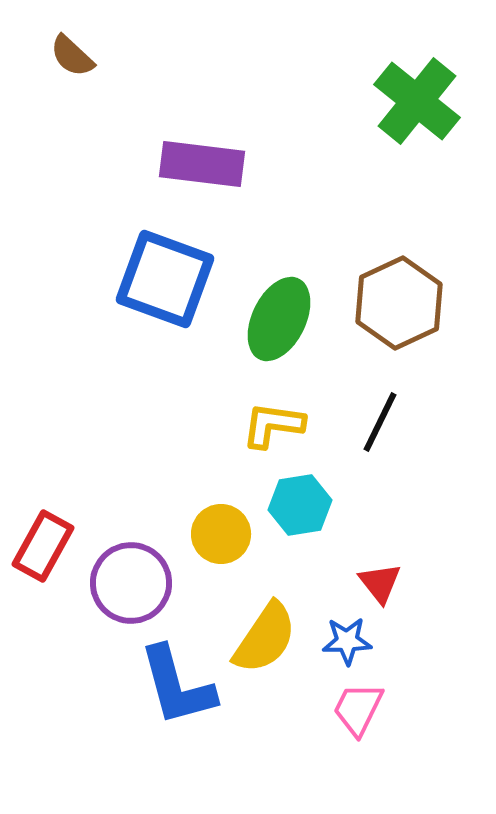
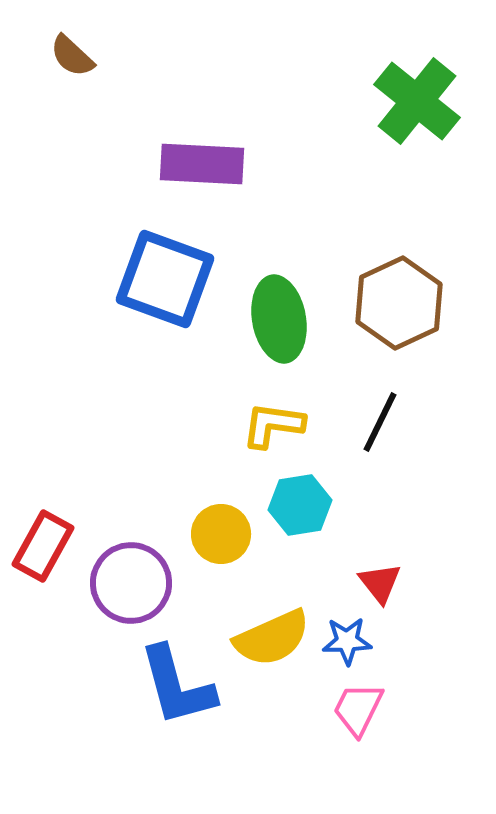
purple rectangle: rotated 4 degrees counterclockwise
green ellipse: rotated 36 degrees counterclockwise
yellow semicircle: moved 7 px right; rotated 32 degrees clockwise
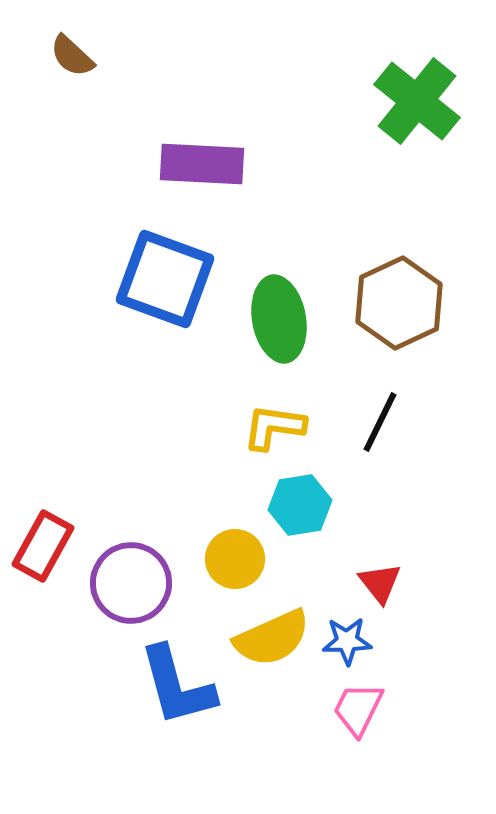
yellow L-shape: moved 1 px right, 2 px down
yellow circle: moved 14 px right, 25 px down
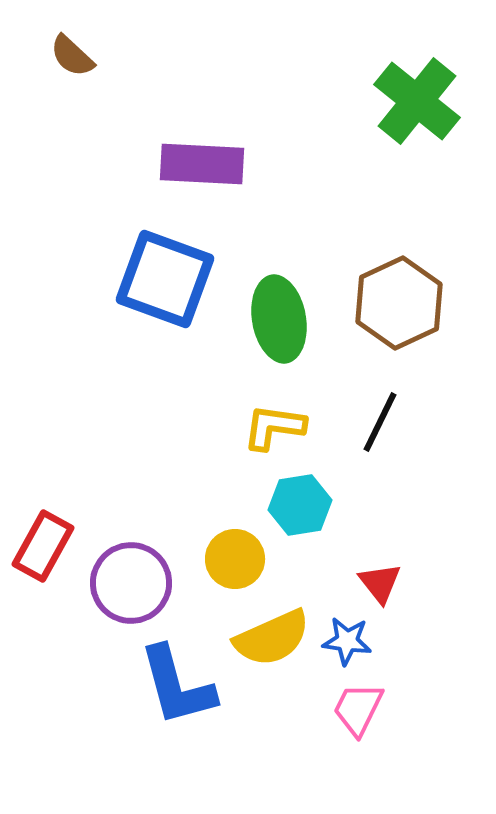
blue star: rotated 9 degrees clockwise
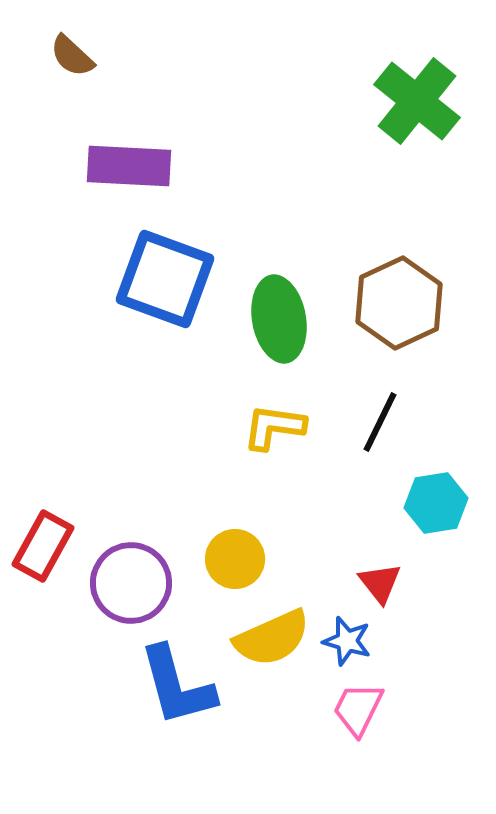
purple rectangle: moved 73 px left, 2 px down
cyan hexagon: moved 136 px right, 2 px up
blue star: rotated 9 degrees clockwise
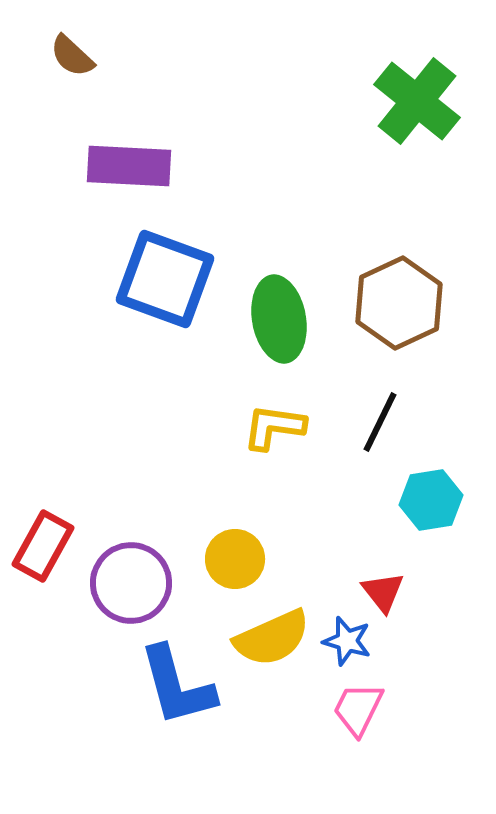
cyan hexagon: moved 5 px left, 3 px up
red triangle: moved 3 px right, 9 px down
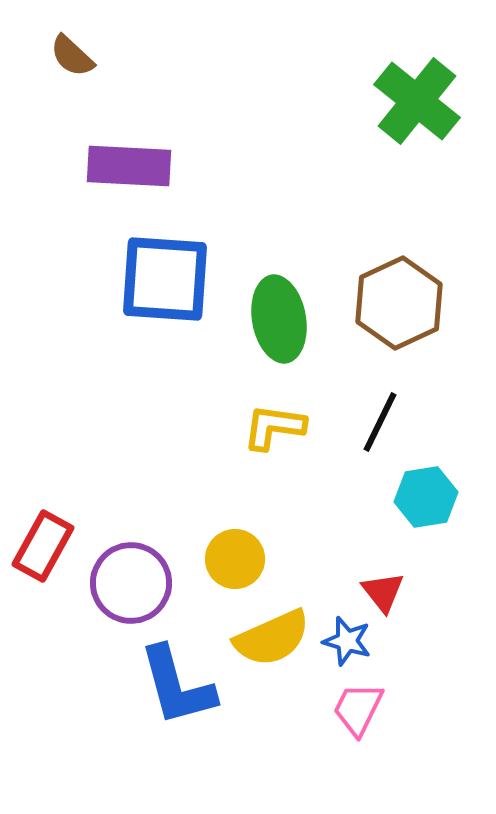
blue square: rotated 16 degrees counterclockwise
cyan hexagon: moved 5 px left, 3 px up
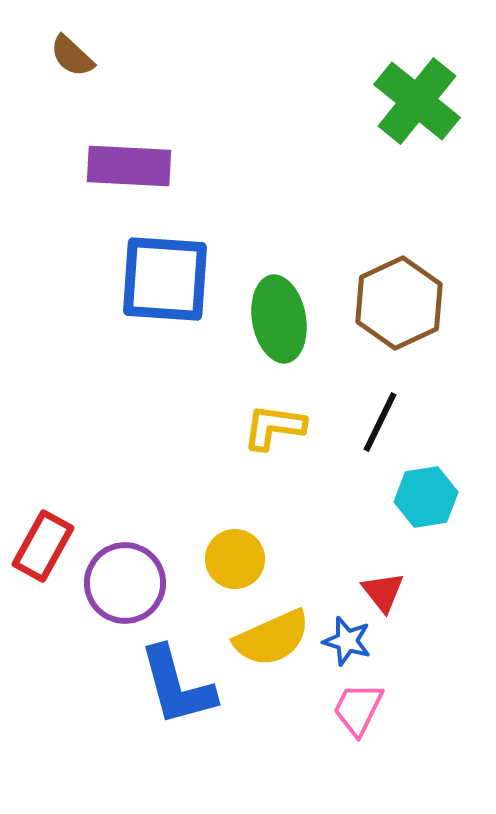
purple circle: moved 6 px left
